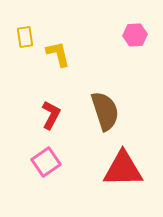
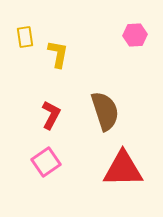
yellow L-shape: rotated 24 degrees clockwise
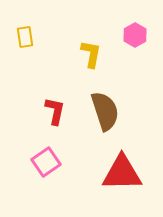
pink hexagon: rotated 25 degrees counterclockwise
yellow L-shape: moved 33 px right
red L-shape: moved 4 px right, 4 px up; rotated 16 degrees counterclockwise
red triangle: moved 1 px left, 4 px down
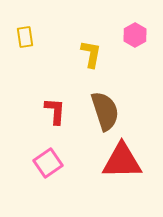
red L-shape: rotated 8 degrees counterclockwise
pink square: moved 2 px right, 1 px down
red triangle: moved 12 px up
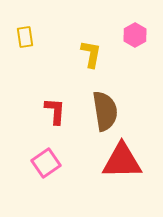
brown semicircle: rotated 9 degrees clockwise
pink square: moved 2 px left
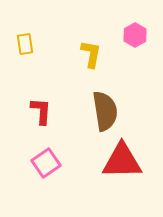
yellow rectangle: moved 7 px down
red L-shape: moved 14 px left
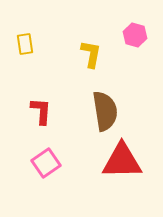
pink hexagon: rotated 15 degrees counterclockwise
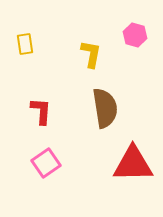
brown semicircle: moved 3 px up
red triangle: moved 11 px right, 3 px down
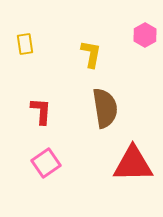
pink hexagon: moved 10 px right; rotated 15 degrees clockwise
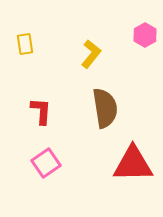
yellow L-shape: rotated 28 degrees clockwise
